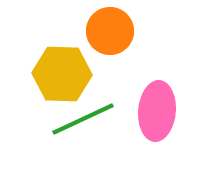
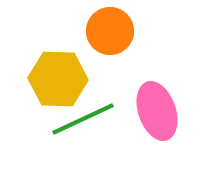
yellow hexagon: moved 4 px left, 5 px down
pink ellipse: rotated 24 degrees counterclockwise
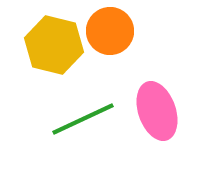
yellow hexagon: moved 4 px left, 34 px up; rotated 12 degrees clockwise
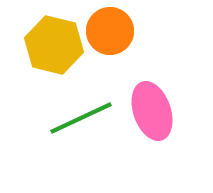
pink ellipse: moved 5 px left
green line: moved 2 px left, 1 px up
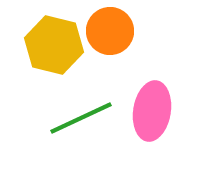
pink ellipse: rotated 28 degrees clockwise
